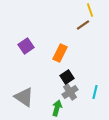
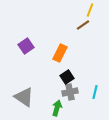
yellow line: rotated 40 degrees clockwise
gray cross: rotated 21 degrees clockwise
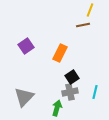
brown line: rotated 24 degrees clockwise
black square: moved 5 px right
gray triangle: rotated 40 degrees clockwise
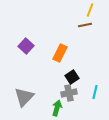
brown line: moved 2 px right
purple square: rotated 14 degrees counterclockwise
gray cross: moved 1 px left, 1 px down
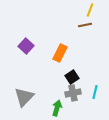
gray cross: moved 4 px right
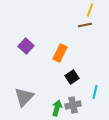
gray cross: moved 12 px down
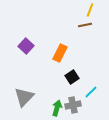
cyan line: moved 4 px left; rotated 32 degrees clockwise
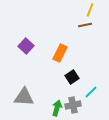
gray triangle: rotated 50 degrees clockwise
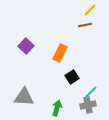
yellow line: rotated 24 degrees clockwise
gray cross: moved 15 px right
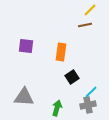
purple square: rotated 35 degrees counterclockwise
orange rectangle: moved 1 px right, 1 px up; rotated 18 degrees counterclockwise
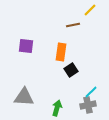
brown line: moved 12 px left
black square: moved 1 px left, 7 px up
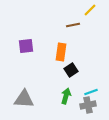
purple square: rotated 14 degrees counterclockwise
cyan line: rotated 24 degrees clockwise
gray triangle: moved 2 px down
green arrow: moved 9 px right, 12 px up
